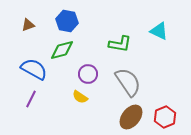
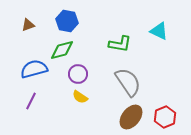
blue semicircle: rotated 44 degrees counterclockwise
purple circle: moved 10 px left
purple line: moved 2 px down
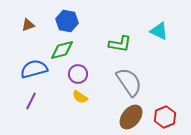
gray semicircle: moved 1 px right
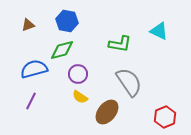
brown ellipse: moved 24 px left, 5 px up
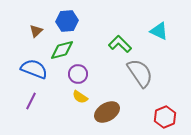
blue hexagon: rotated 15 degrees counterclockwise
brown triangle: moved 8 px right, 6 px down; rotated 24 degrees counterclockwise
green L-shape: rotated 145 degrees counterclockwise
blue semicircle: rotated 36 degrees clockwise
gray semicircle: moved 11 px right, 9 px up
brown ellipse: rotated 20 degrees clockwise
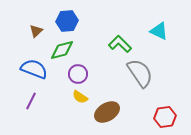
red hexagon: rotated 15 degrees clockwise
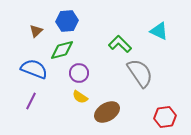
purple circle: moved 1 px right, 1 px up
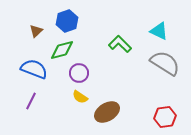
blue hexagon: rotated 15 degrees counterclockwise
gray semicircle: moved 25 px right, 10 px up; rotated 24 degrees counterclockwise
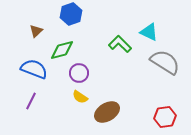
blue hexagon: moved 4 px right, 7 px up
cyan triangle: moved 10 px left, 1 px down
gray semicircle: moved 1 px up
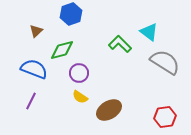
cyan triangle: rotated 12 degrees clockwise
brown ellipse: moved 2 px right, 2 px up
